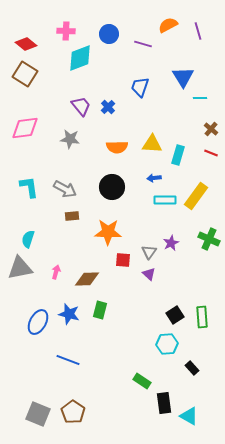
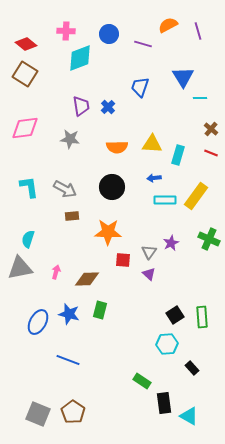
purple trapezoid at (81, 106): rotated 30 degrees clockwise
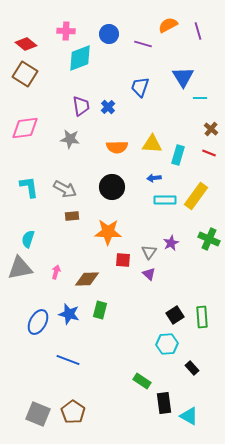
red line at (211, 153): moved 2 px left
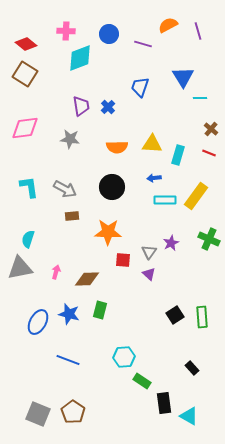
cyan hexagon at (167, 344): moved 43 px left, 13 px down
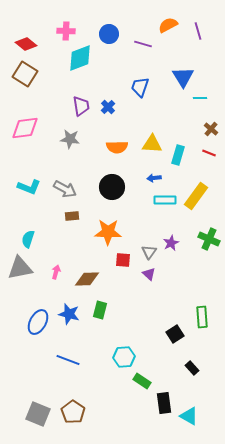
cyan L-shape at (29, 187): rotated 120 degrees clockwise
black square at (175, 315): moved 19 px down
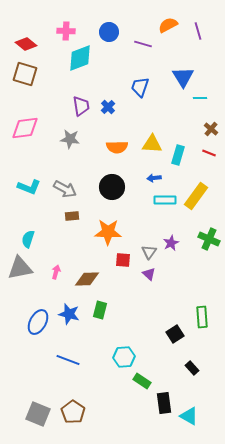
blue circle at (109, 34): moved 2 px up
brown square at (25, 74): rotated 15 degrees counterclockwise
